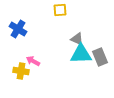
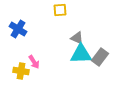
gray triangle: moved 1 px up
gray rectangle: rotated 60 degrees clockwise
pink arrow: moved 1 px right, 1 px down; rotated 152 degrees counterclockwise
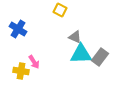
yellow square: rotated 32 degrees clockwise
gray triangle: moved 2 px left, 1 px up
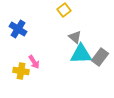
yellow square: moved 4 px right; rotated 24 degrees clockwise
gray triangle: rotated 16 degrees clockwise
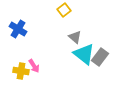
cyan triangle: moved 3 px right; rotated 40 degrees clockwise
pink arrow: moved 4 px down
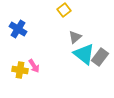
gray triangle: rotated 40 degrees clockwise
yellow cross: moved 1 px left, 1 px up
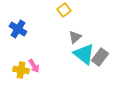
yellow cross: moved 1 px right
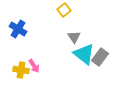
gray triangle: moved 1 px left; rotated 24 degrees counterclockwise
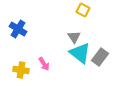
yellow square: moved 19 px right; rotated 24 degrees counterclockwise
cyan triangle: moved 4 px left, 1 px up
pink arrow: moved 10 px right, 2 px up
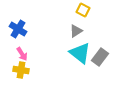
gray triangle: moved 2 px right, 6 px up; rotated 32 degrees clockwise
pink arrow: moved 22 px left, 10 px up
